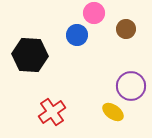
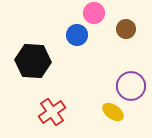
black hexagon: moved 3 px right, 6 px down
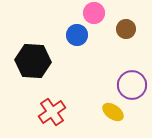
purple circle: moved 1 px right, 1 px up
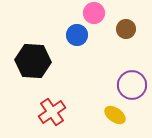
yellow ellipse: moved 2 px right, 3 px down
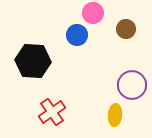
pink circle: moved 1 px left
yellow ellipse: rotated 60 degrees clockwise
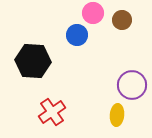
brown circle: moved 4 px left, 9 px up
yellow ellipse: moved 2 px right
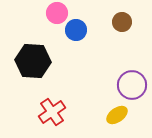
pink circle: moved 36 px left
brown circle: moved 2 px down
blue circle: moved 1 px left, 5 px up
yellow ellipse: rotated 50 degrees clockwise
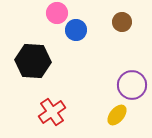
yellow ellipse: rotated 15 degrees counterclockwise
